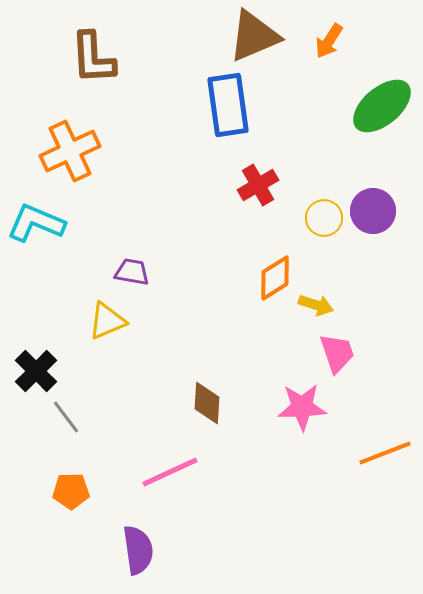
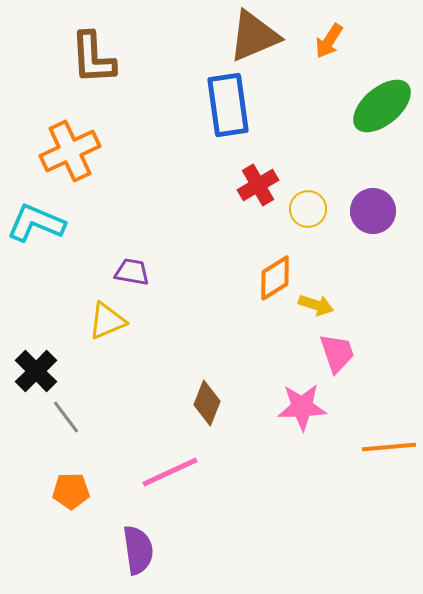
yellow circle: moved 16 px left, 9 px up
brown diamond: rotated 18 degrees clockwise
orange line: moved 4 px right, 6 px up; rotated 16 degrees clockwise
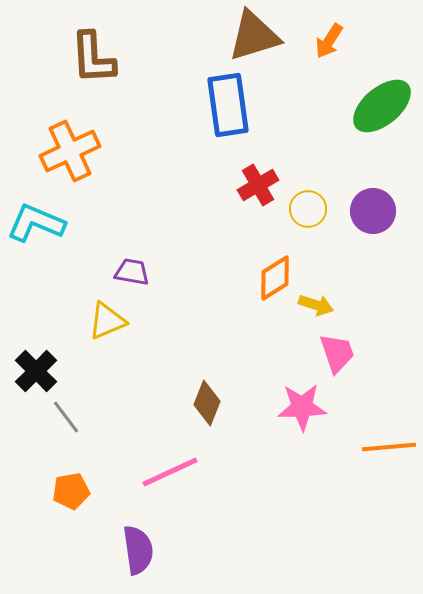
brown triangle: rotated 6 degrees clockwise
orange pentagon: rotated 9 degrees counterclockwise
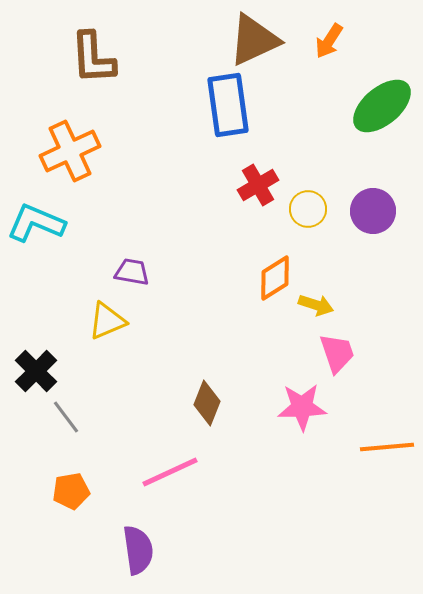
brown triangle: moved 4 px down; rotated 8 degrees counterclockwise
orange line: moved 2 px left
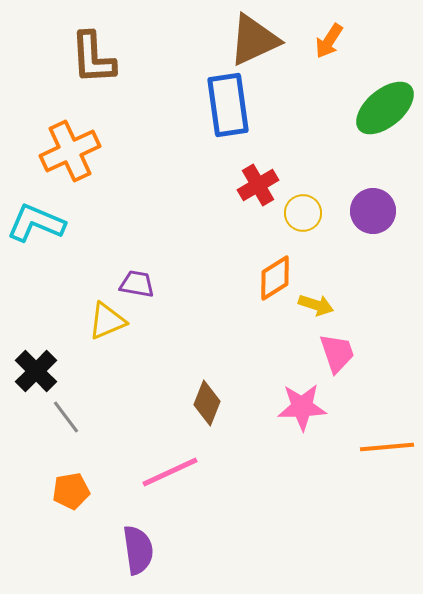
green ellipse: moved 3 px right, 2 px down
yellow circle: moved 5 px left, 4 px down
purple trapezoid: moved 5 px right, 12 px down
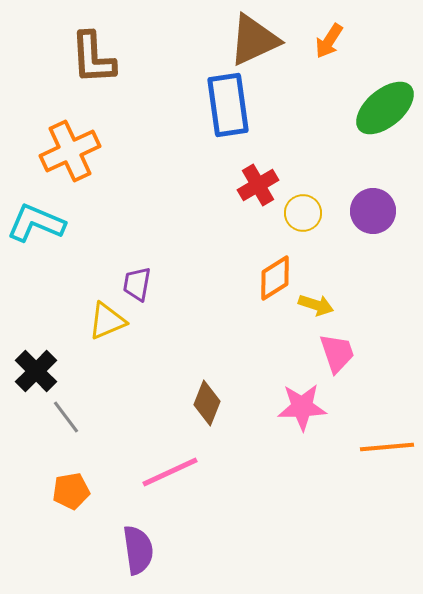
purple trapezoid: rotated 90 degrees counterclockwise
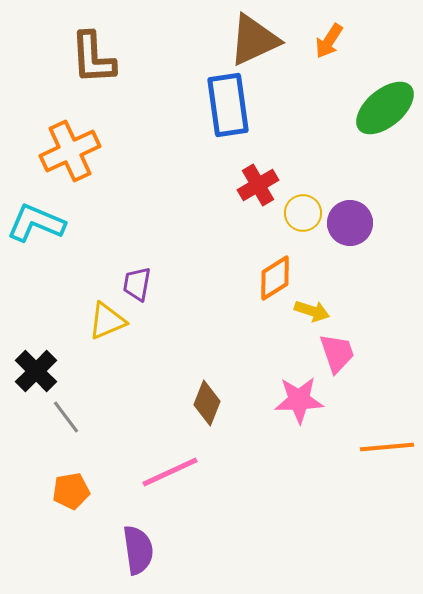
purple circle: moved 23 px left, 12 px down
yellow arrow: moved 4 px left, 6 px down
pink star: moved 3 px left, 7 px up
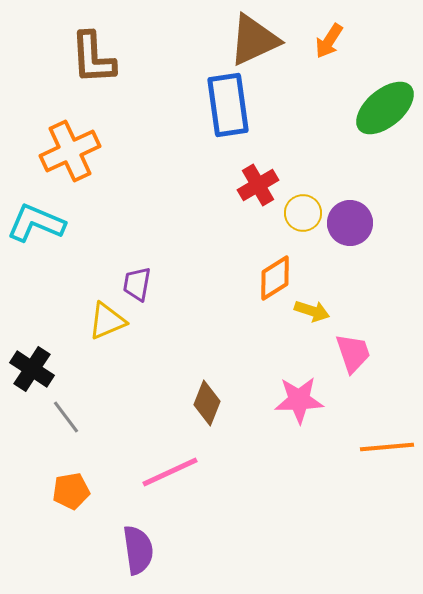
pink trapezoid: moved 16 px right
black cross: moved 4 px left, 2 px up; rotated 12 degrees counterclockwise
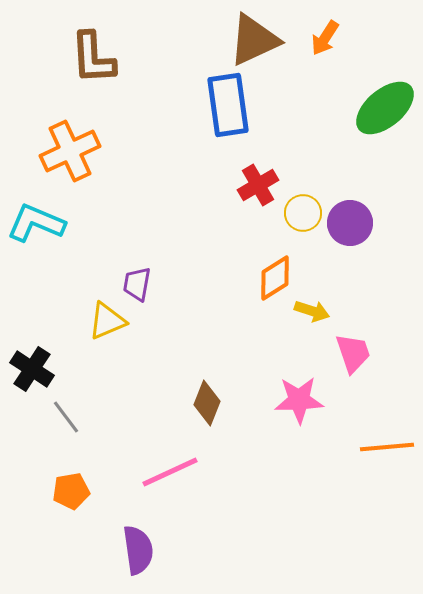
orange arrow: moved 4 px left, 3 px up
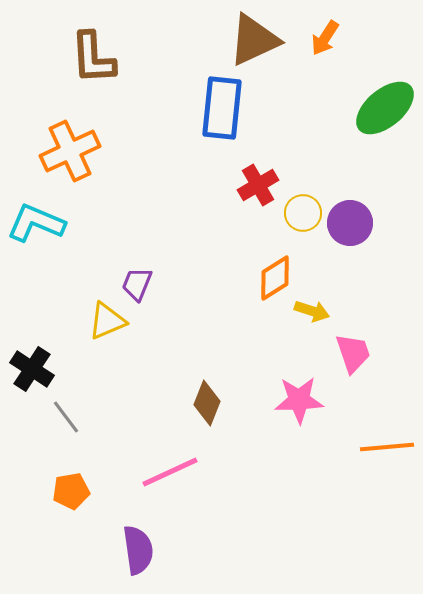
blue rectangle: moved 6 px left, 3 px down; rotated 14 degrees clockwise
purple trapezoid: rotated 12 degrees clockwise
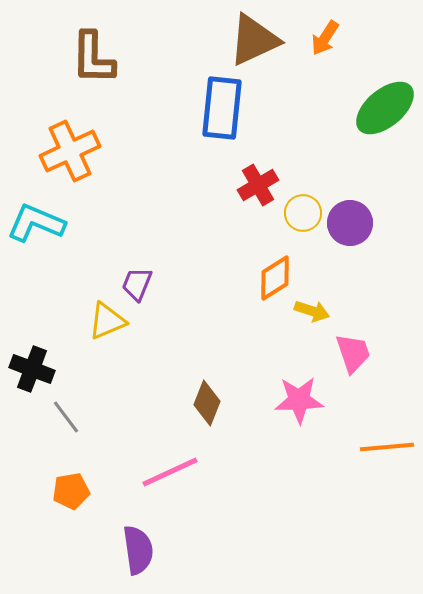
brown L-shape: rotated 4 degrees clockwise
black cross: rotated 12 degrees counterclockwise
